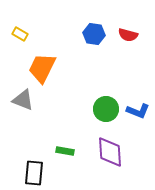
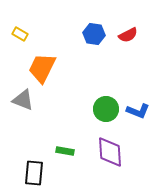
red semicircle: rotated 42 degrees counterclockwise
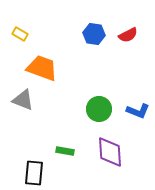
orange trapezoid: rotated 84 degrees clockwise
green circle: moved 7 px left
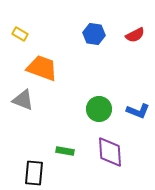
red semicircle: moved 7 px right
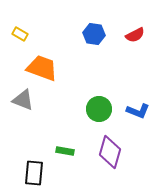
purple diamond: rotated 20 degrees clockwise
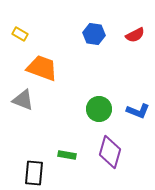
green rectangle: moved 2 px right, 4 px down
